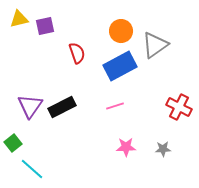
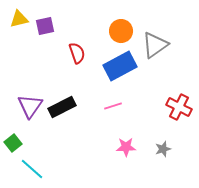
pink line: moved 2 px left
gray star: rotated 14 degrees counterclockwise
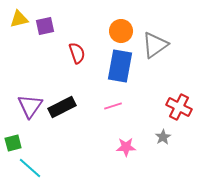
blue rectangle: rotated 52 degrees counterclockwise
green square: rotated 24 degrees clockwise
gray star: moved 12 px up; rotated 14 degrees counterclockwise
cyan line: moved 2 px left, 1 px up
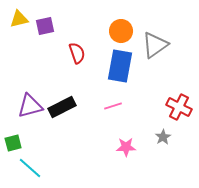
purple triangle: rotated 40 degrees clockwise
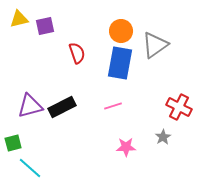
blue rectangle: moved 3 px up
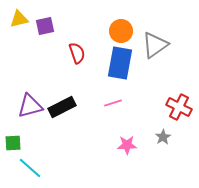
pink line: moved 3 px up
green square: rotated 12 degrees clockwise
pink star: moved 1 px right, 2 px up
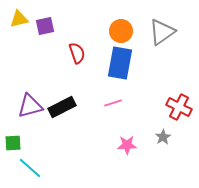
gray triangle: moved 7 px right, 13 px up
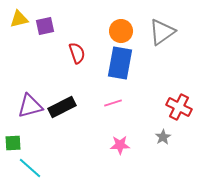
pink star: moved 7 px left
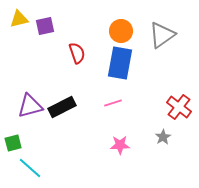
gray triangle: moved 3 px down
red cross: rotated 10 degrees clockwise
green square: rotated 12 degrees counterclockwise
